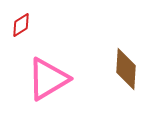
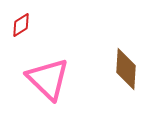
pink triangle: rotated 45 degrees counterclockwise
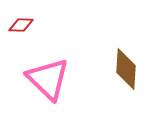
red diamond: rotated 35 degrees clockwise
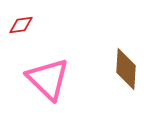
red diamond: rotated 10 degrees counterclockwise
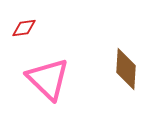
red diamond: moved 3 px right, 3 px down
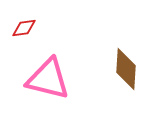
pink triangle: rotated 30 degrees counterclockwise
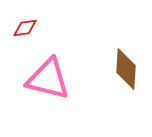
red diamond: moved 1 px right
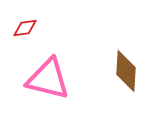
brown diamond: moved 2 px down
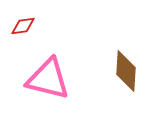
red diamond: moved 2 px left, 2 px up
